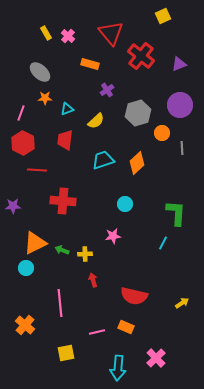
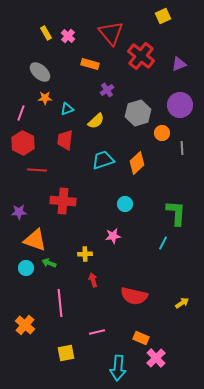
purple star at (13, 206): moved 6 px right, 6 px down
orange triangle at (35, 243): moved 3 px up; rotated 45 degrees clockwise
green arrow at (62, 250): moved 13 px left, 13 px down
orange rectangle at (126, 327): moved 15 px right, 11 px down
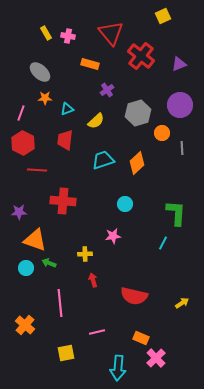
pink cross at (68, 36): rotated 32 degrees counterclockwise
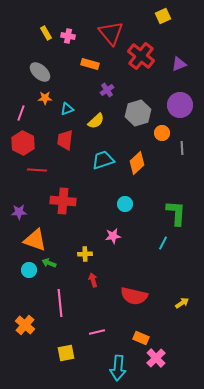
cyan circle at (26, 268): moved 3 px right, 2 px down
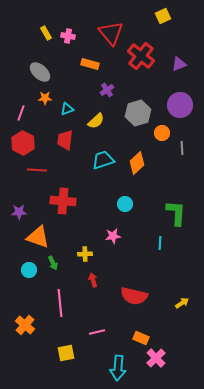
orange triangle at (35, 240): moved 3 px right, 3 px up
cyan line at (163, 243): moved 3 px left; rotated 24 degrees counterclockwise
green arrow at (49, 263): moved 4 px right; rotated 136 degrees counterclockwise
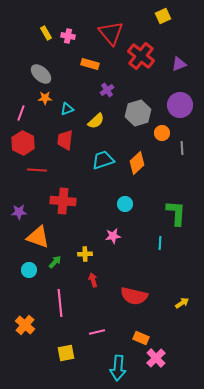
gray ellipse at (40, 72): moved 1 px right, 2 px down
green arrow at (53, 263): moved 2 px right, 1 px up; rotated 112 degrees counterclockwise
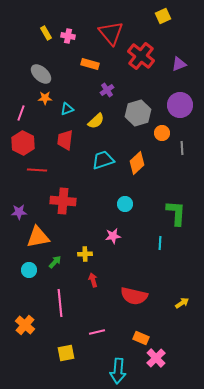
orange triangle at (38, 237): rotated 30 degrees counterclockwise
cyan arrow at (118, 368): moved 3 px down
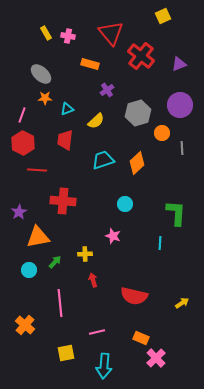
pink line at (21, 113): moved 1 px right, 2 px down
purple star at (19, 212): rotated 28 degrees counterclockwise
pink star at (113, 236): rotated 28 degrees clockwise
cyan arrow at (118, 371): moved 14 px left, 5 px up
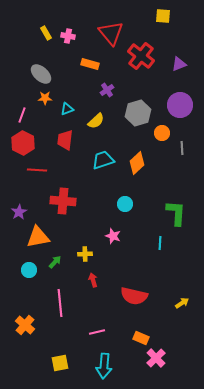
yellow square at (163, 16): rotated 28 degrees clockwise
yellow square at (66, 353): moved 6 px left, 10 px down
